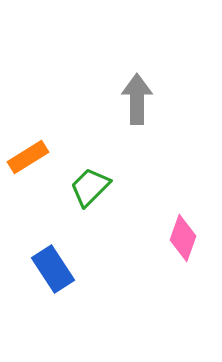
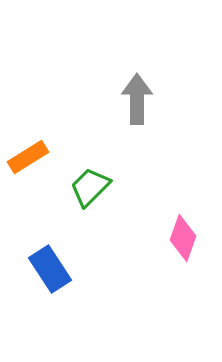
blue rectangle: moved 3 px left
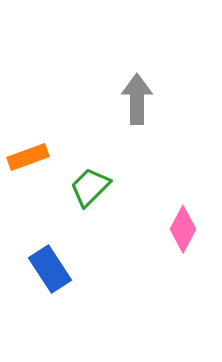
orange rectangle: rotated 12 degrees clockwise
pink diamond: moved 9 px up; rotated 9 degrees clockwise
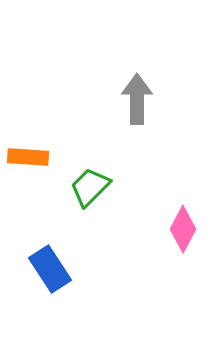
orange rectangle: rotated 24 degrees clockwise
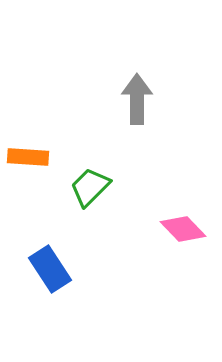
pink diamond: rotated 72 degrees counterclockwise
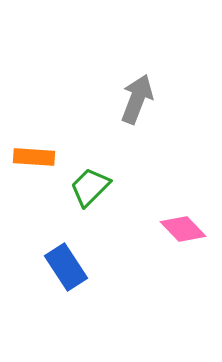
gray arrow: rotated 21 degrees clockwise
orange rectangle: moved 6 px right
blue rectangle: moved 16 px right, 2 px up
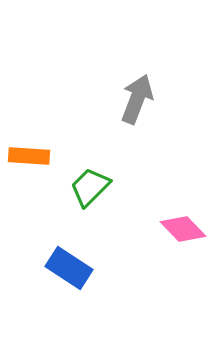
orange rectangle: moved 5 px left, 1 px up
blue rectangle: moved 3 px right, 1 px down; rotated 24 degrees counterclockwise
